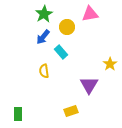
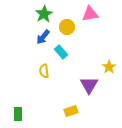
yellow star: moved 1 px left, 3 px down
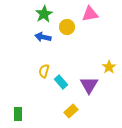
blue arrow: rotated 63 degrees clockwise
cyan rectangle: moved 30 px down
yellow semicircle: rotated 24 degrees clockwise
yellow rectangle: rotated 24 degrees counterclockwise
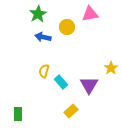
green star: moved 6 px left
yellow star: moved 2 px right, 1 px down
